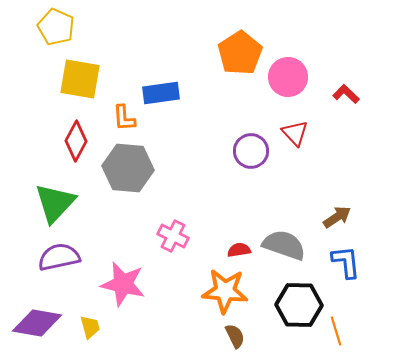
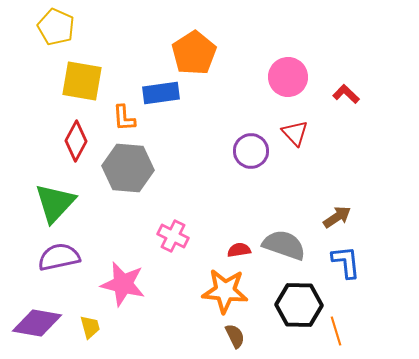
orange pentagon: moved 46 px left
yellow square: moved 2 px right, 2 px down
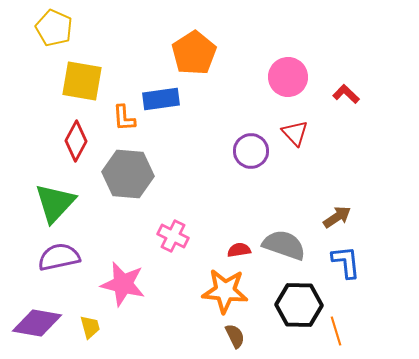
yellow pentagon: moved 2 px left, 1 px down
blue rectangle: moved 6 px down
gray hexagon: moved 6 px down
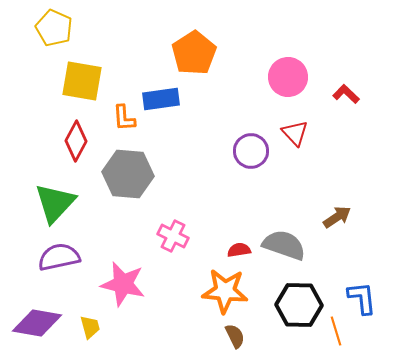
blue L-shape: moved 16 px right, 36 px down
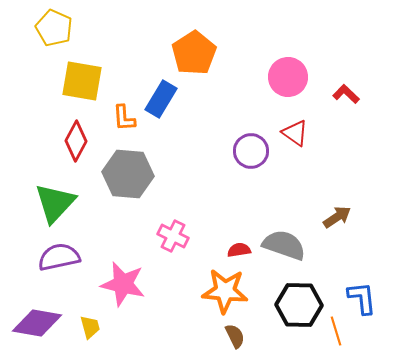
blue rectangle: rotated 51 degrees counterclockwise
red triangle: rotated 12 degrees counterclockwise
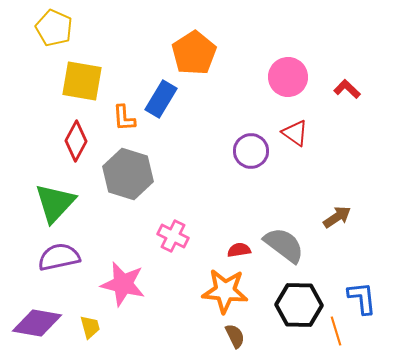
red L-shape: moved 1 px right, 5 px up
gray hexagon: rotated 12 degrees clockwise
gray semicircle: rotated 18 degrees clockwise
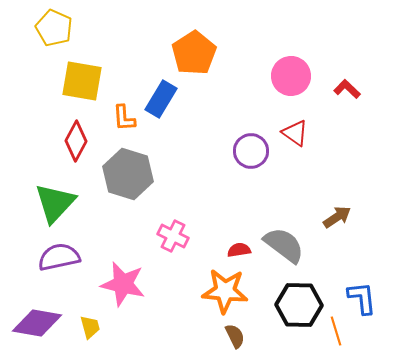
pink circle: moved 3 px right, 1 px up
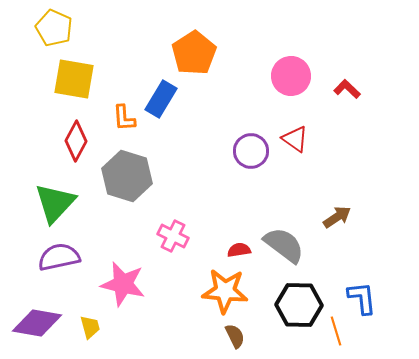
yellow square: moved 8 px left, 2 px up
red triangle: moved 6 px down
gray hexagon: moved 1 px left, 2 px down
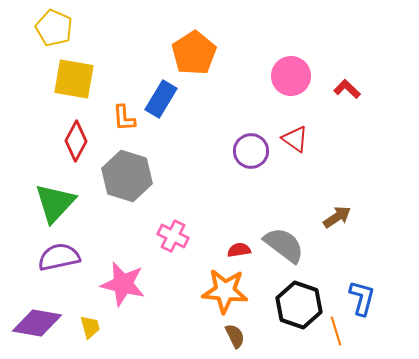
blue L-shape: rotated 21 degrees clockwise
black hexagon: rotated 18 degrees clockwise
